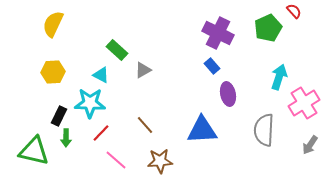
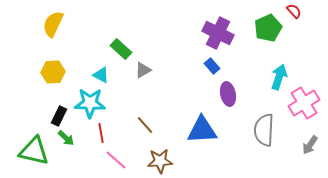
green rectangle: moved 4 px right, 1 px up
red line: rotated 54 degrees counterclockwise
green arrow: rotated 48 degrees counterclockwise
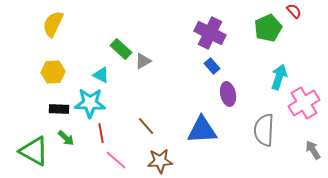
purple cross: moved 8 px left
gray triangle: moved 9 px up
black rectangle: moved 7 px up; rotated 66 degrees clockwise
brown line: moved 1 px right, 1 px down
gray arrow: moved 3 px right, 5 px down; rotated 114 degrees clockwise
green triangle: rotated 16 degrees clockwise
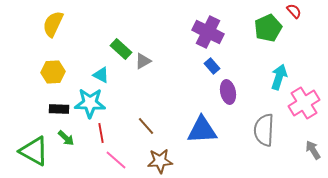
purple cross: moved 2 px left, 1 px up
purple ellipse: moved 2 px up
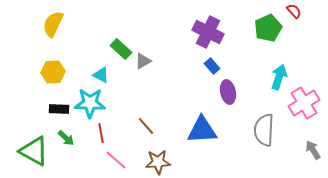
brown star: moved 2 px left, 1 px down
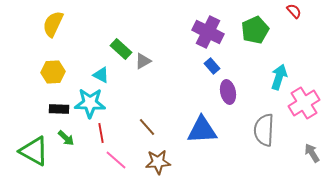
green pentagon: moved 13 px left, 2 px down
brown line: moved 1 px right, 1 px down
gray arrow: moved 1 px left, 3 px down
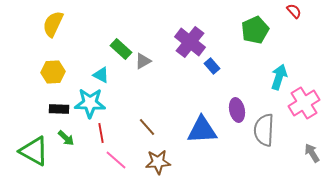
purple cross: moved 18 px left, 10 px down; rotated 12 degrees clockwise
purple ellipse: moved 9 px right, 18 px down
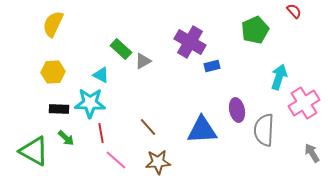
purple cross: rotated 8 degrees counterclockwise
blue rectangle: rotated 63 degrees counterclockwise
brown line: moved 1 px right
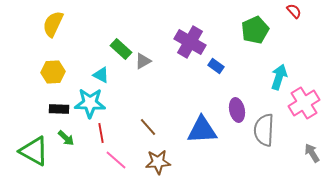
blue rectangle: moved 4 px right; rotated 49 degrees clockwise
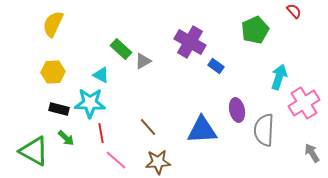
black rectangle: rotated 12 degrees clockwise
